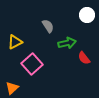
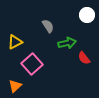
orange triangle: moved 3 px right, 2 px up
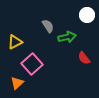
green arrow: moved 6 px up
orange triangle: moved 2 px right, 3 px up
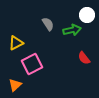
gray semicircle: moved 2 px up
green arrow: moved 5 px right, 7 px up
yellow triangle: moved 1 px right, 1 px down
pink square: rotated 15 degrees clockwise
orange triangle: moved 2 px left, 2 px down
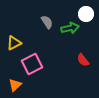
white circle: moved 1 px left, 1 px up
gray semicircle: moved 1 px left, 2 px up
green arrow: moved 2 px left, 2 px up
yellow triangle: moved 2 px left
red semicircle: moved 1 px left, 2 px down
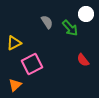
green arrow: rotated 60 degrees clockwise
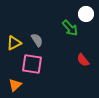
gray semicircle: moved 10 px left, 18 px down
pink square: rotated 35 degrees clockwise
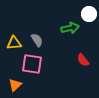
white circle: moved 3 px right
green arrow: rotated 60 degrees counterclockwise
yellow triangle: rotated 21 degrees clockwise
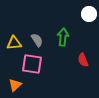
green arrow: moved 7 px left, 9 px down; rotated 72 degrees counterclockwise
red semicircle: rotated 16 degrees clockwise
